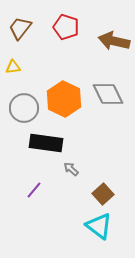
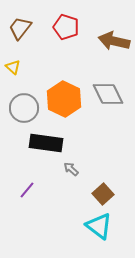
yellow triangle: rotated 49 degrees clockwise
purple line: moved 7 px left
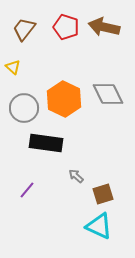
brown trapezoid: moved 4 px right, 1 px down
brown arrow: moved 10 px left, 14 px up
gray arrow: moved 5 px right, 7 px down
brown square: rotated 25 degrees clockwise
cyan triangle: rotated 12 degrees counterclockwise
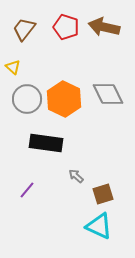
gray circle: moved 3 px right, 9 px up
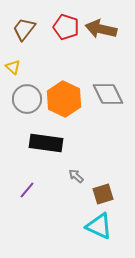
brown arrow: moved 3 px left, 2 px down
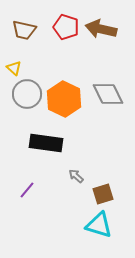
brown trapezoid: moved 1 px down; rotated 115 degrees counterclockwise
yellow triangle: moved 1 px right, 1 px down
gray circle: moved 5 px up
cyan triangle: moved 1 px up; rotated 8 degrees counterclockwise
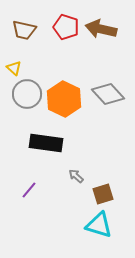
gray diamond: rotated 16 degrees counterclockwise
purple line: moved 2 px right
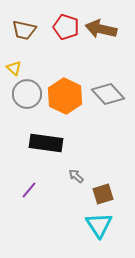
orange hexagon: moved 1 px right, 3 px up
cyan triangle: rotated 40 degrees clockwise
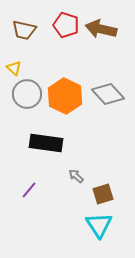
red pentagon: moved 2 px up
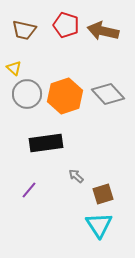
brown arrow: moved 2 px right, 2 px down
orange hexagon: rotated 16 degrees clockwise
black rectangle: rotated 16 degrees counterclockwise
